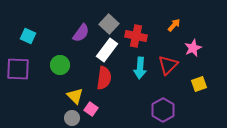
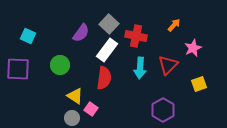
yellow triangle: rotated 12 degrees counterclockwise
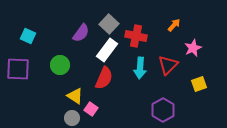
red semicircle: rotated 15 degrees clockwise
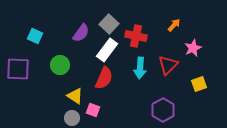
cyan square: moved 7 px right
pink square: moved 2 px right, 1 px down; rotated 16 degrees counterclockwise
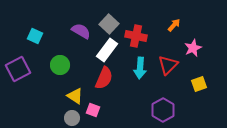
purple semicircle: moved 2 px up; rotated 96 degrees counterclockwise
purple square: rotated 30 degrees counterclockwise
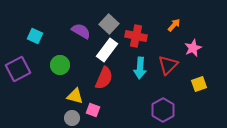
yellow triangle: rotated 18 degrees counterclockwise
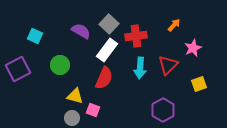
red cross: rotated 20 degrees counterclockwise
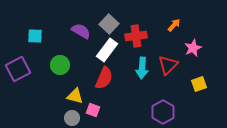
cyan square: rotated 21 degrees counterclockwise
cyan arrow: moved 2 px right
purple hexagon: moved 2 px down
